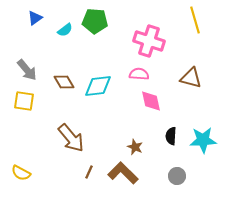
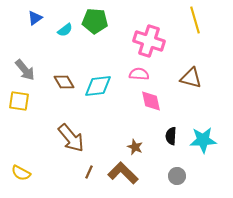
gray arrow: moved 2 px left
yellow square: moved 5 px left
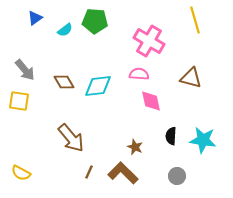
pink cross: rotated 12 degrees clockwise
cyan star: rotated 12 degrees clockwise
